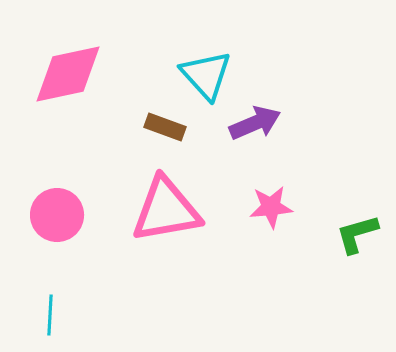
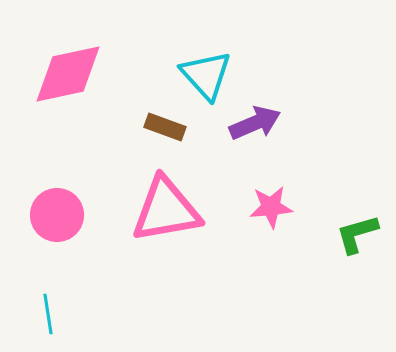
cyan line: moved 2 px left, 1 px up; rotated 12 degrees counterclockwise
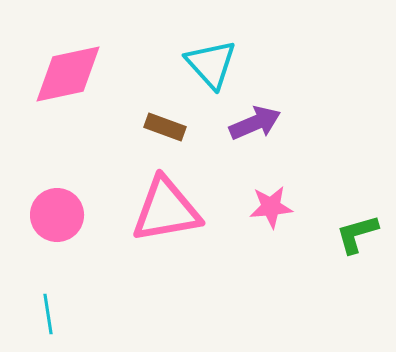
cyan triangle: moved 5 px right, 11 px up
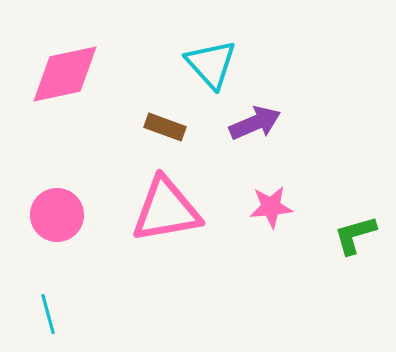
pink diamond: moved 3 px left
green L-shape: moved 2 px left, 1 px down
cyan line: rotated 6 degrees counterclockwise
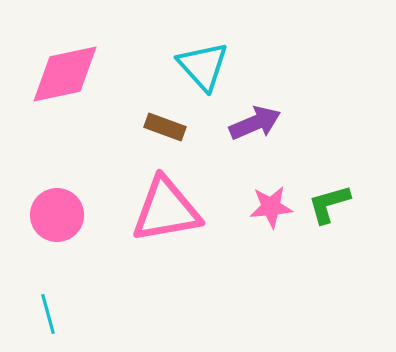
cyan triangle: moved 8 px left, 2 px down
green L-shape: moved 26 px left, 31 px up
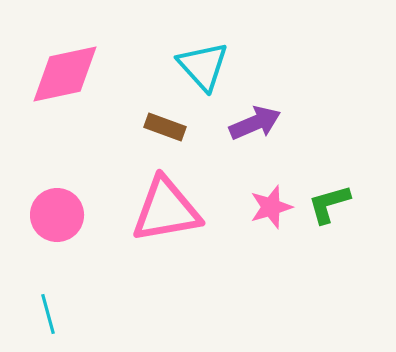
pink star: rotated 12 degrees counterclockwise
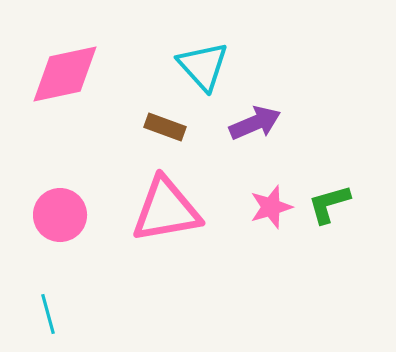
pink circle: moved 3 px right
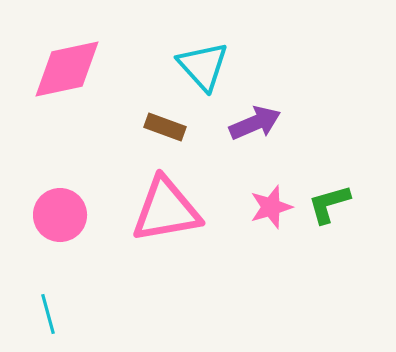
pink diamond: moved 2 px right, 5 px up
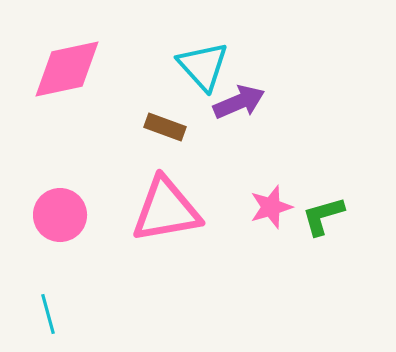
purple arrow: moved 16 px left, 21 px up
green L-shape: moved 6 px left, 12 px down
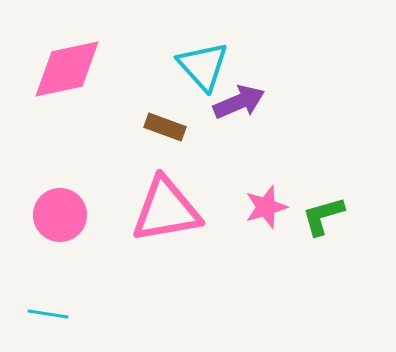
pink star: moved 5 px left
cyan line: rotated 66 degrees counterclockwise
